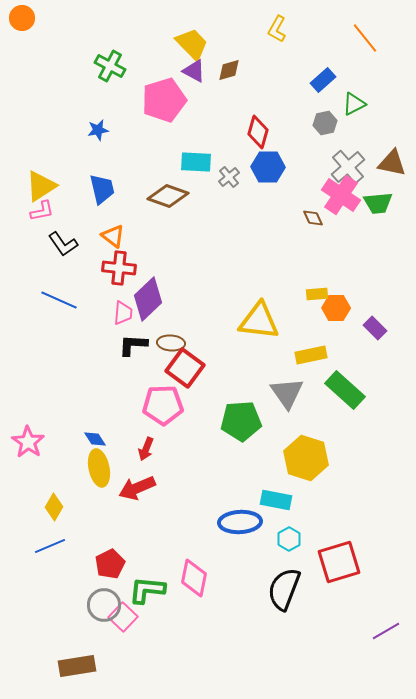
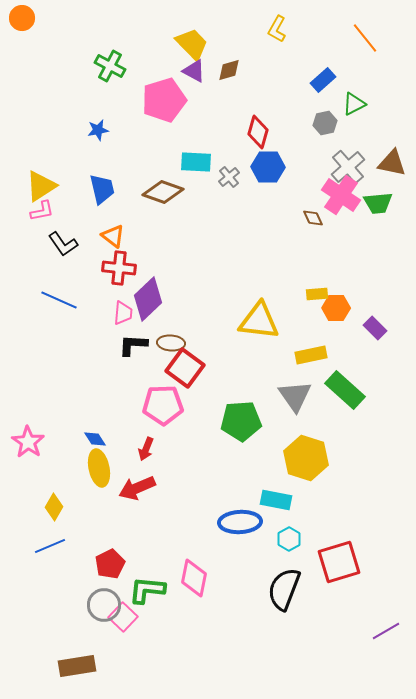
brown diamond at (168, 196): moved 5 px left, 4 px up
gray triangle at (287, 393): moved 8 px right, 3 px down
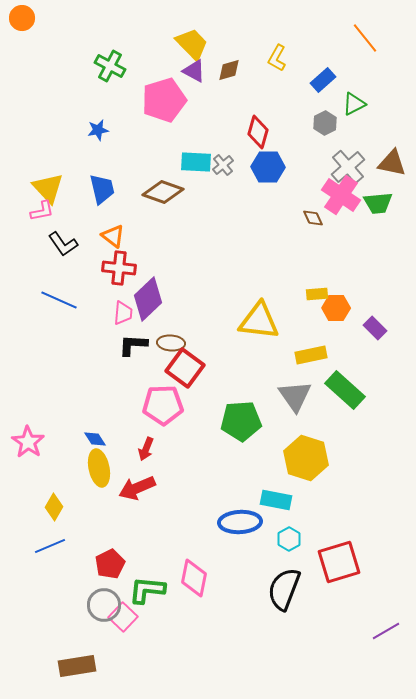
yellow L-shape at (277, 29): moved 29 px down
gray hexagon at (325, 123): rotated 15 degrees counterclockwise
gray cross at (229, 177): moved 6 px left, 12 px up
yellow triangle at (41, 186): moved 7 px right, 2 px down; rotated 40 degrees counterclockwise
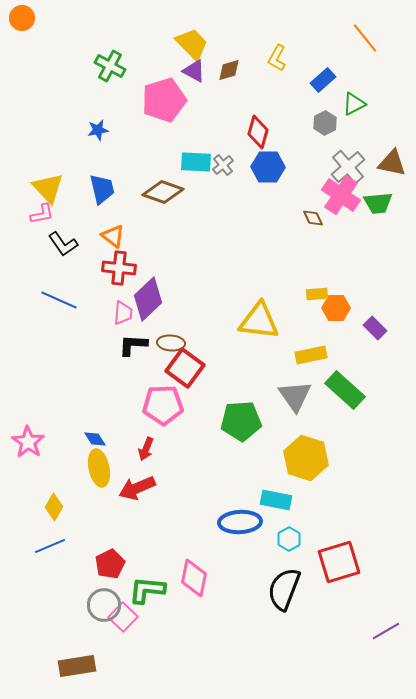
pink L-shape at (42, 211): moved 3 px down
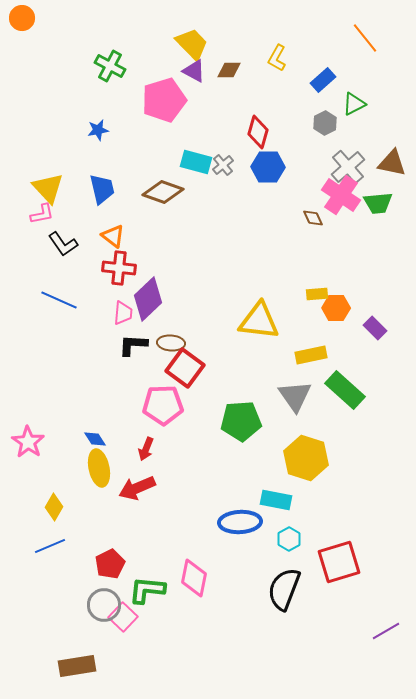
brown diamond at (229, 70): rotated 15 degrees clockwise
cyan rectangle at (196, 162): rotated 12 degrees clockwise
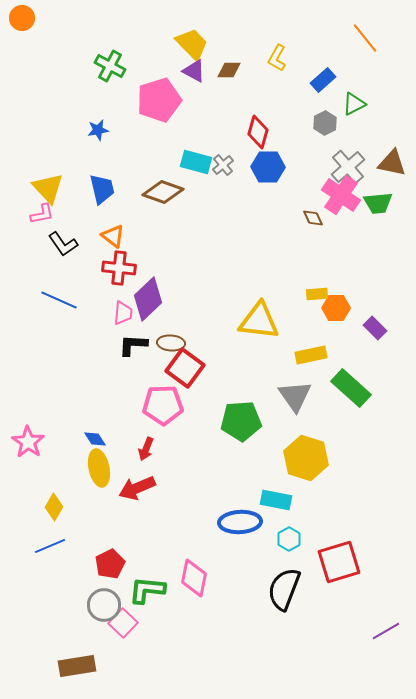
pink pentagon at (164, 100): moved 5 px left
green rectangle at (345, 390): moved 6 px right, 2 px up
pink square at (123, 617): moved 6 px down
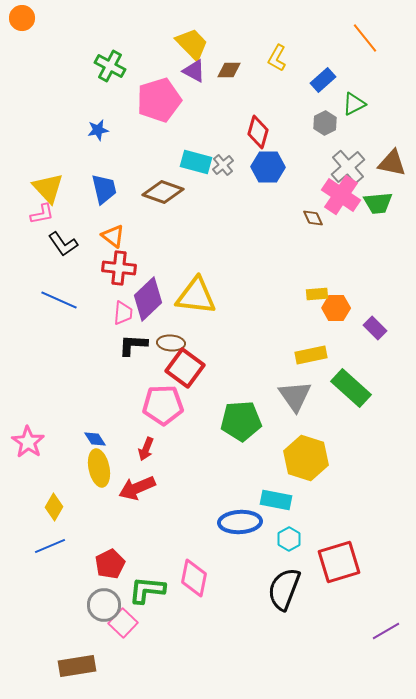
blue trapezoid at (102, 189): moved 2 px right
yellow triangle at (259, 321): moved 63 px left, 25 px up
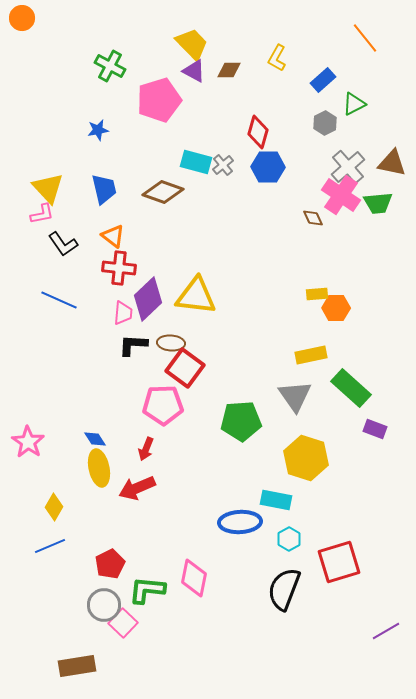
purple rectangle at (375, 328): moved 101 px down; rotated 25 degrees counterclockwise
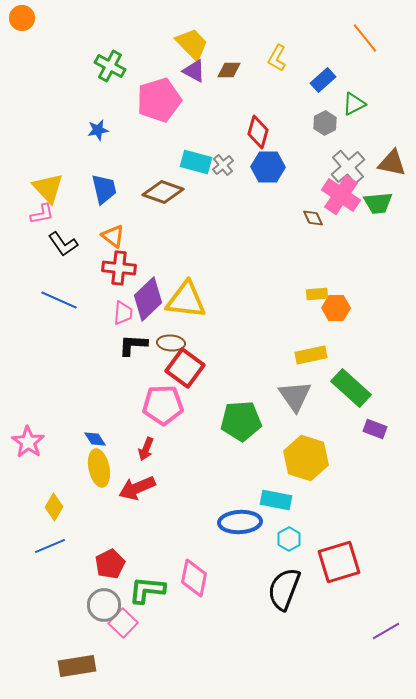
yellow triangle at (196, 296): moved 10 px left, 4 px down
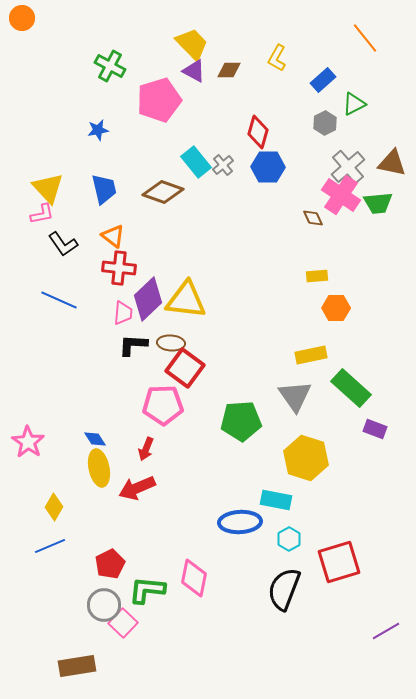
cyan rectangle at (196, 162): rotated 36 degrees clockwise
yellow rectangle at (317, 294): moved 18 px up
